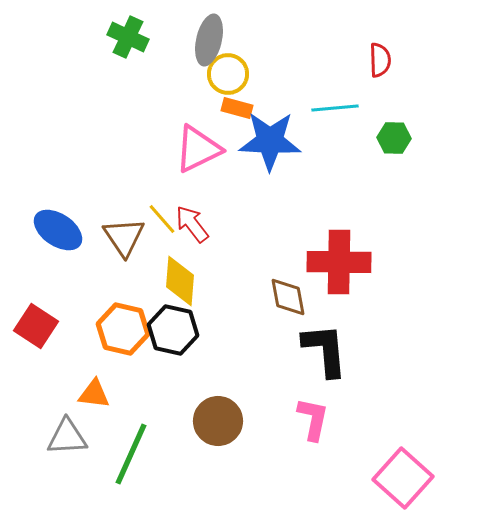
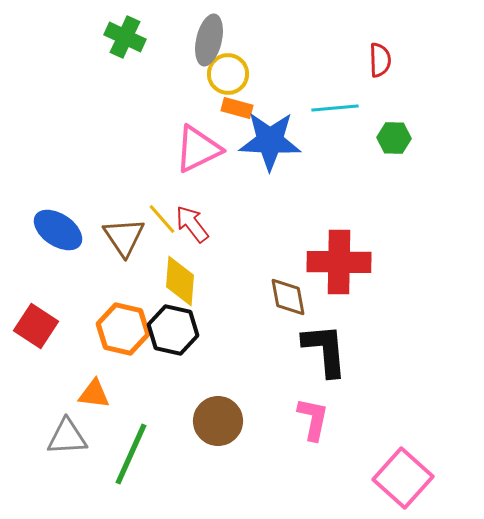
green cross: moved 3 px left
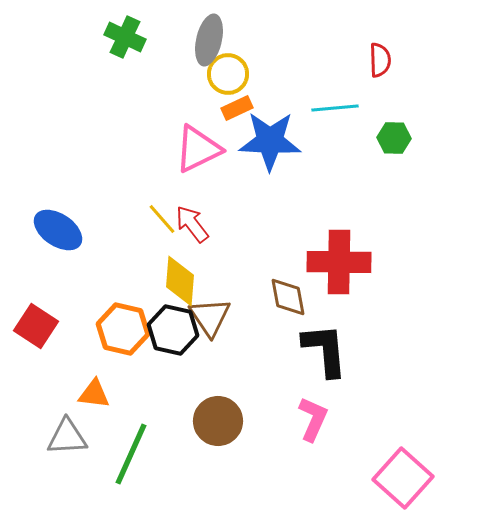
orange rectangle: rotated 40 degrees counterclockwise
brown triangle: moved 86 px right, 80 px down
pink L-shape: rotated 12 degrees clockwise
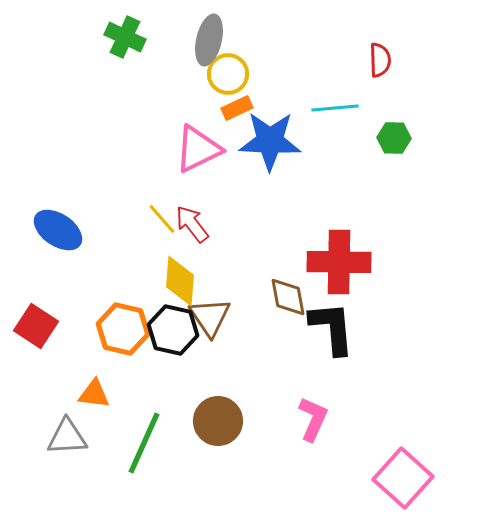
black L-shape: moved 7 px right, 22 px up
green line: moved 13 px right, 11 px up
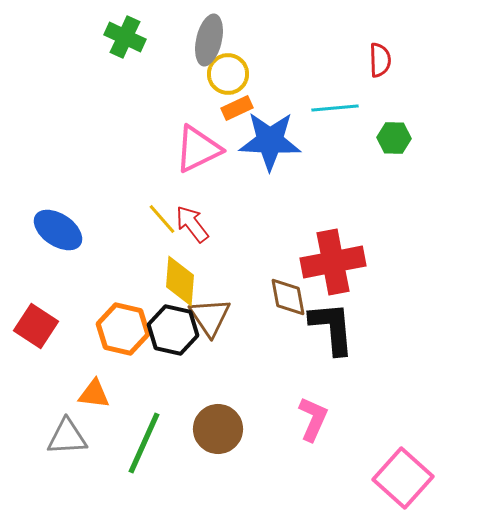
red cross: moved 6 px left; rotated 12 degrees counterclockwise
brown circle: moved 8 px down
